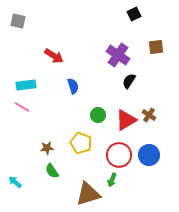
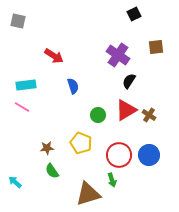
red triangle: moved 10 px up
green arrow: rotated 40 degrees counterclockwise
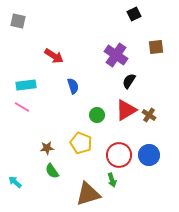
purple cross: moved 2 px left
green circle: moved 1 px left
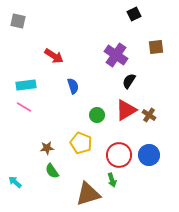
pink line: moved 2 px right
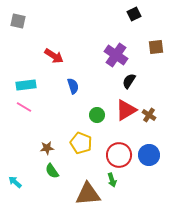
brown triangle: rotated 12 degrees clockwise
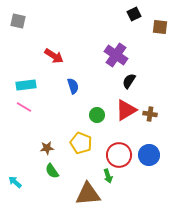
brown square: moved 4 px right, 20 px up; rotated 14 degrees clockwise
brown cross: moved 1 px right, 1 px up; rotated 24 degrees counterclockwise
green arrow: moved 4 px left, 4 px up
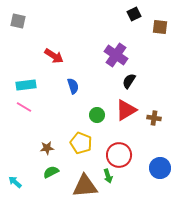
brown cross: moved 4 px right, 4 px down
blue circle: moved 11 px right, 13 px down
green semicircle: moved 1 px left, 1 px down; rotated 98 degrees clockwise
brown triangle: moved 3 px left, 8 px up
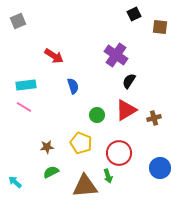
gray square: rotated 35 degrees counterclockwise
brown cross: rotated 24 degrees counterclockwise
brown star: moved 1 px up
red circle: moved 2 px up
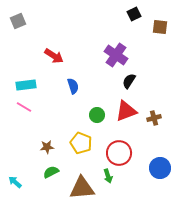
red triangle: moved 1 px down; rotated 10 degrees clockwise
brown triangle: moved 3 px left, 2 px down
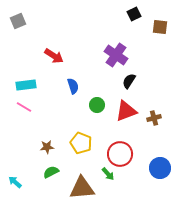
green circle: moved 10 px up
red circle: moved 1 px right, 1 px down
green arrow: moved 2 px up; rotated 24 degrees counterclockwise
